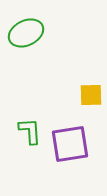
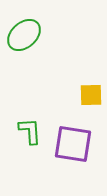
green ellipse: moved 2 px left, 2 px down; rotated 16 degrees counterclockwise
purple square: moved 3 px right; rotated 18 degrees clockwise
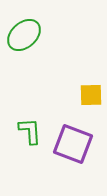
purple square: rotated 12 degrees clockwise
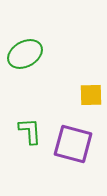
green ellipse: moved 1 px right, 19 px down; rotated 12 degrees clockwise
purple square: rotated 6 degrees counterclockwise
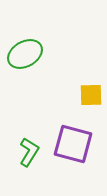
green L-shape: moved 1 px left, 21 px down; rotated 36 degrees clockwise
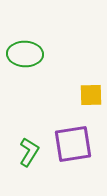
green ellipse: rotated 32 degrees clockwise
purple square: rotated 24 degrees counterclockwise
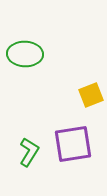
yellow square: rotated 20 degrees counterclockwise
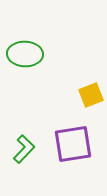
green L-shape: moved 5 px left, 3 px up; rotated 12 degrees clockwise
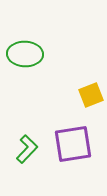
green L-shape: moved 3 px right
